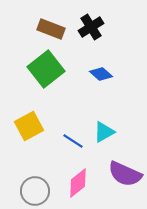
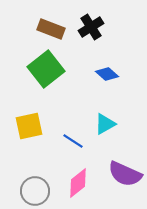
blue diamond: moved 6 px right
yellow square: rotated 16 degrees clockwise
cyan triangle: moved 1 px right, 8 px up
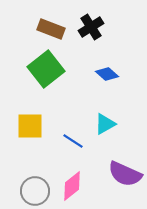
yellow square: moved 1 px right; rotated 12 degrees clockwise
pink diamond: moved 6 px left, 3 px down
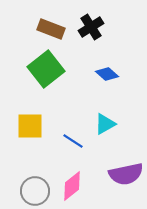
purple semicircle: moved 1 px right; rotated 36 degrees counterclockwise
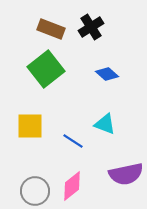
cyan triangle: rotated 50 degrees clockwise
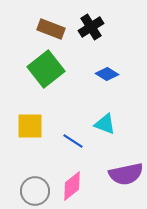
blue diamond: rotated 10 degrees counterclockwise
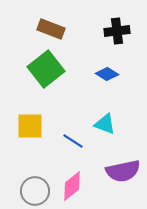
black cross: moved 26 px right, 4 px down; rotated 25 degrees clockwise
purple semicircle: moved 3 px left, 3 px up
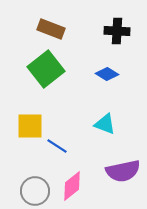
black cross: rotated 10 degrees clockwise
blue line: moved 16 px left, 5 px down
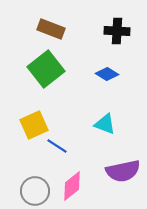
yellow square: moved 4 px right, 1 px up; rotated 24 degrees counterclockwise
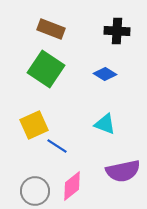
green square: rotated 18 degrees counterclockwise
blue diamond: moved 2 px left
